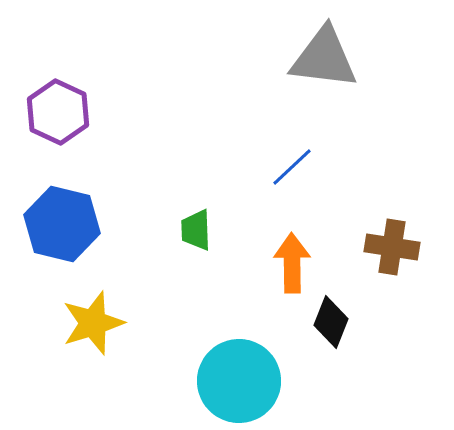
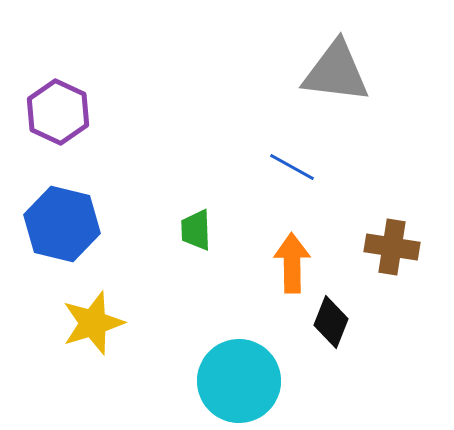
gray triangle: moved 12 px right, 14 px down
blue line: rotated 72 degrees clockwise
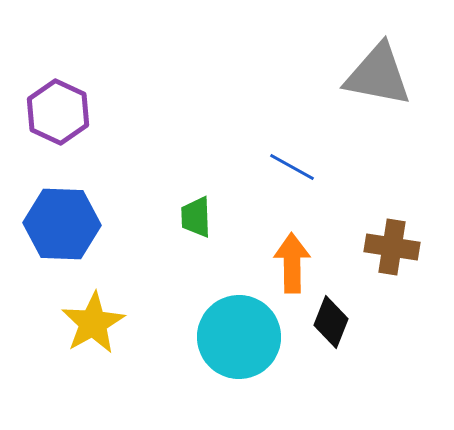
gray triangle: moved 42 px right, 3 px down; rotated 4 degrees clockwise
blue hexagon: rotated 12 degrees counterclockwise
green trapezoid: moved 13 px up
yellow star: rotated 12 degrees counterclockwise
cyan circle: moved 44 px up
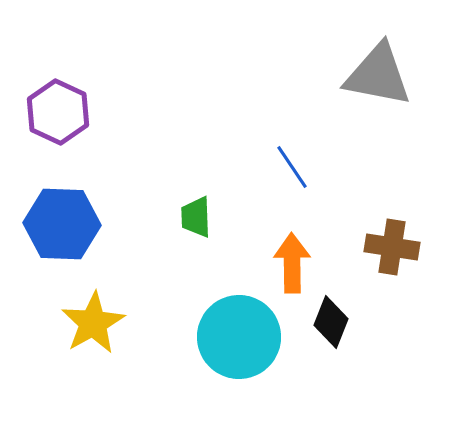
blue line: rotated 27 degrees clockwise
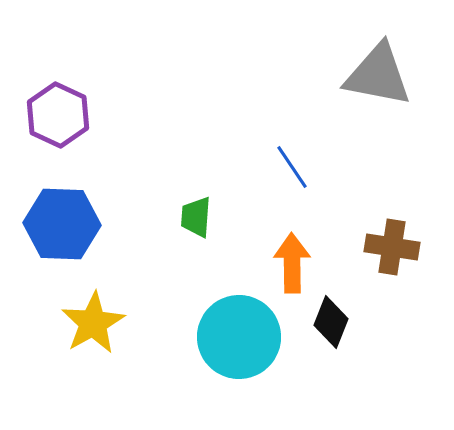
purple hexagon: moved 3 px down
green trapezoid: rotated 6 degrees clockwise
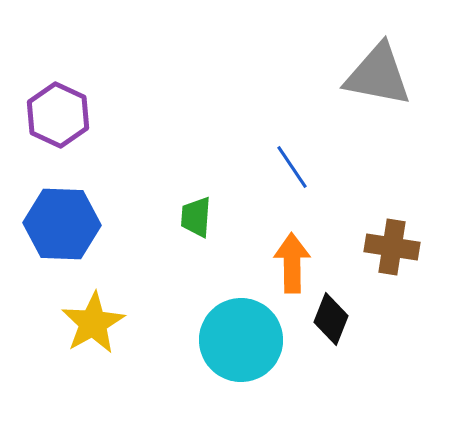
black diamond: moved 3 px up
cyan circle: moved 2 px right, 3 px down
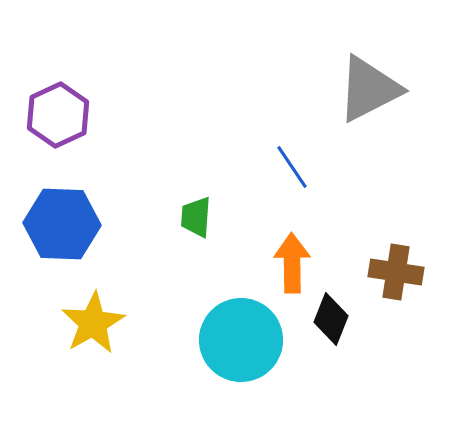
gray triangle: moved 9 px left, 14 px down; rotated 38 degrees counterclockwise
purple hexagon: rotated 10 degrees clockwise
brown cross: moved 4 px right, 25 px down
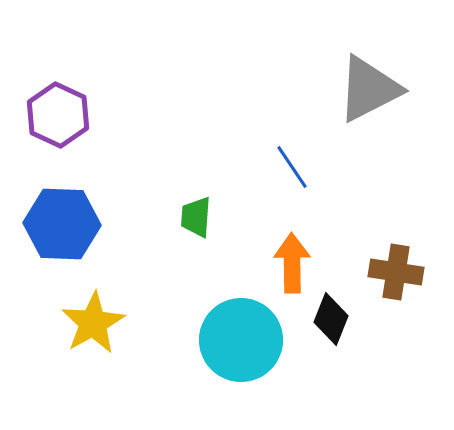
purple hexagon: rotated 10 degrees counterclockwise
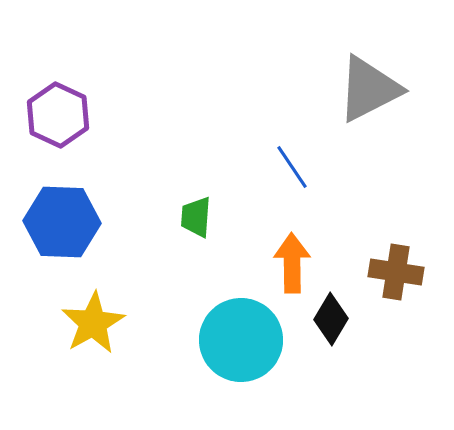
blue hexagon: moved 2 px up
black diamond: rotated 9 degrees clockwise
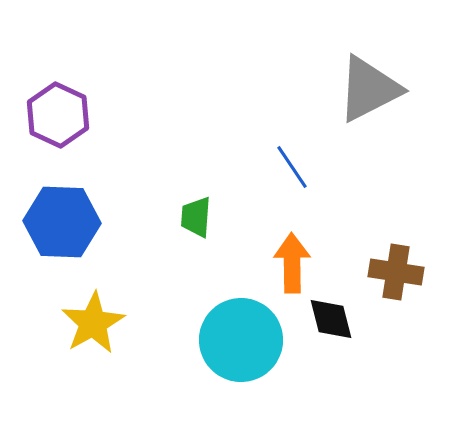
black diamond: rotated 45 degrees counterclockwise
